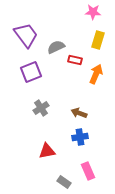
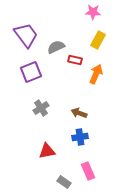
yellow rectangle: rotated 12 degrees clockwise
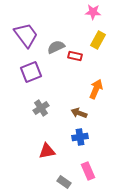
red rectangle: moved 4 px up
orange arrow: moved 15 px down
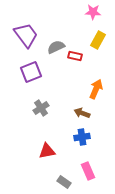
brown arrow: moved 3 px right
blue cross: moved 2 px right
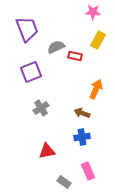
purple trapezoid: moved 1 px right, 6 px up; rotated 16 degrees clockwise
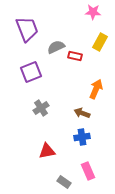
yellow rectangle: moved 2 px right, 2 px down
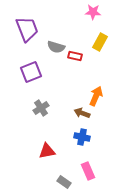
gray semicircle: rotated 138 degrees counterclockwise
orange arrow: moved 7 px down
blue cross: rotated 21 degrees clockwise
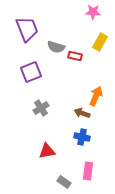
pink rectangle: rotated 30 degrees clockwise
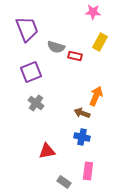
gray cross: moved 5 px left, 5 px up; rotated 21 degrees counterclockwise
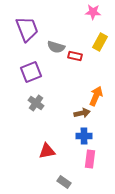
brown arrow: rotated 147 degrees clockwise
blue cross: moved 2 px right, 1 px up; rotated 14 degrees counterclockwise
pink rectangle: moved 2 px right, 12 px up
